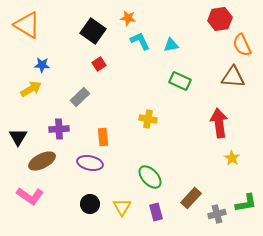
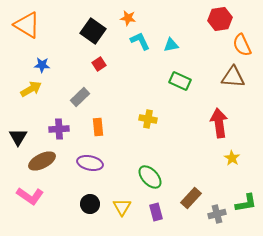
orange rectangle: moved 5 px left, 10 px up
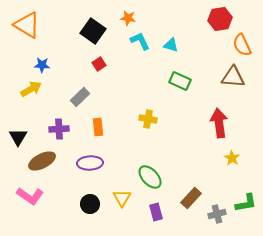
cyan triangle: rotated 28 degrees clockwise
purple ellipse: rotated 15 degrees counterclockwise
yellow triangle: moved 9 px up
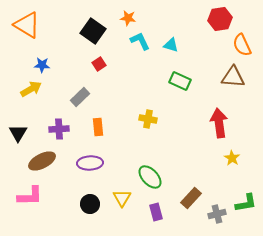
black triangle: moved 4 px up
pink L-shape: rotated 36 degrees counterclockwise
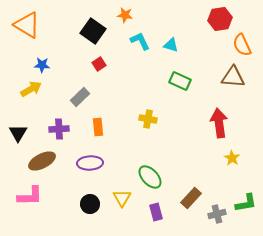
orange star: moved 3 px left, 3 px up
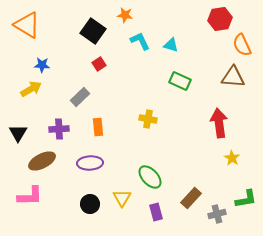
green L-shape: moved 4 px up
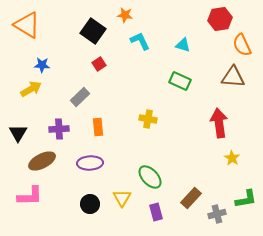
cyan triangle: moved 12 px right
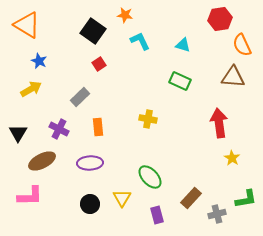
blue star: moved 3 px left, 4 px up; rotated 21 degrees clockwise
purple cross: rotated 30 degrees clockwise
purple rectangle: moved 1 px right, 3 px down
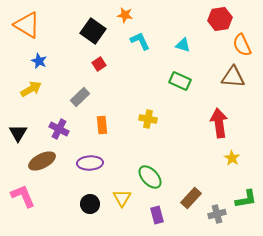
orange rectangle: moved 4 px right, 2 px up
pink L-shape: moved 7 px left; rotated 112 degrees counterclockwise
